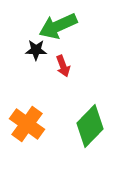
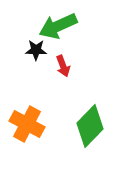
orange cross: rotated 8 degrees counterclockwise
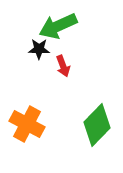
black star: moved 3 px right, 1 px up
green diamond: moved 7 px right, 1 px up
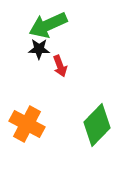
green arrow: moved 10 px left, 1 px up
red arrow: moved 3 px left
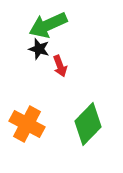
black star: rotated 15 degrees clockwise
green diamond: moved 9 px left, 1 px up
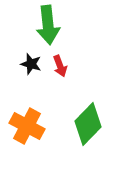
green arrow: rotated 72 degrees counterclockwise
black star: moved 8 px left, 15 px down
orange cross: moved 2 px down
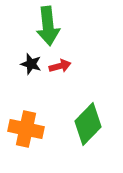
green arrow: moved 1 px down
red arrow: rotated 85 degrees counterclockwise
orange cross: moved 1 px left, 3 px down; rotated 16 degrees counterclockwise
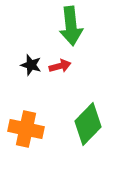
green arrow: moved 23 px right
black star: moved 1 px down
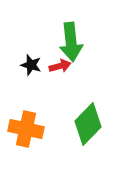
green arrow: moved 16 px down
